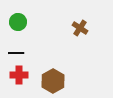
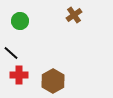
green circle: moved 2 px right, 1 px up
brown cross: moved 6 px left, 13 px up; rotated 21 degrees clockwise
black line: moved 5 px left; rotated 42 degrees clockwise
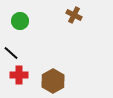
brown cross: rotated 28 degrees counterclockwise
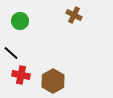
red cross: moved 2 px right; rotated 12 degrees clockwise
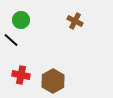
brown cross: moved 1 px right, 6 px down
green circle: moved 1 px right, 1 px up
black line: moved 13 px up
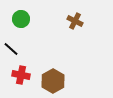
green circle: moved 1 px up
black line: moved 9 px down
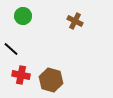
green circle: moved 2 px right, 3 px up
brown hexagon: moved 2 px left, 1 px up; rotated 15 degrees counterclockwise
